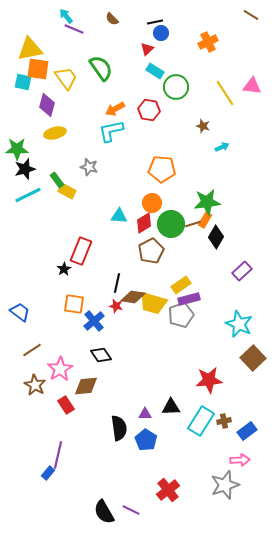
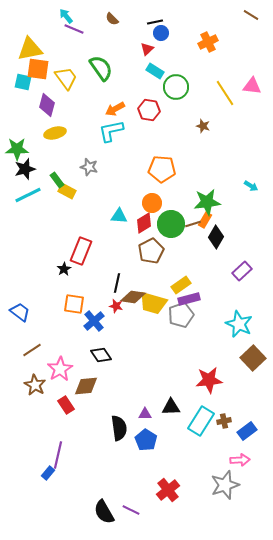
cyan arrow at (222, 147): moved 29 px right, 39 px down; rotated 56 degrees clockwise
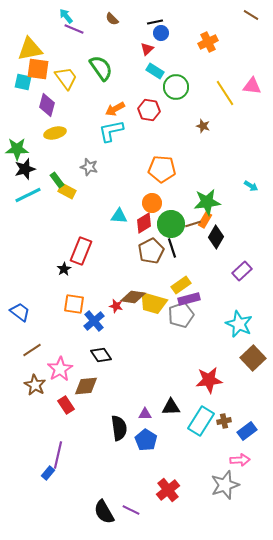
black line at (117, 283): moved 55 px right, 35 px up; rotated 30 degrees counterclockwise
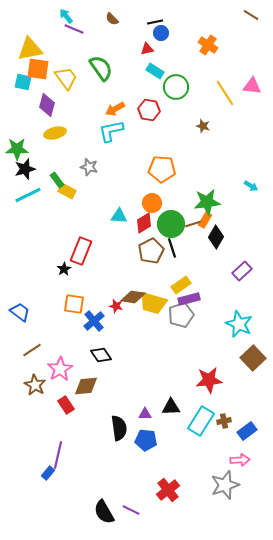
orange cross at (208, 42): moved 3 px down; rotated 30 degrees counterclockwise
red triangle at (147, 49): rotated 32 degrees clockwise
blue pentagon at (146, 440): rotated 25 degrees counterclockwise
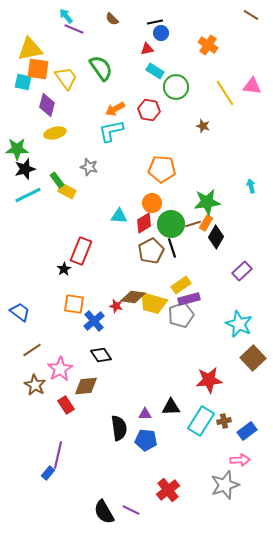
cyan arrow at (251, 186): rotated 136 degrees counterclockwise
orange rectangle at (205, 220): moved 1 px right, 3 px down
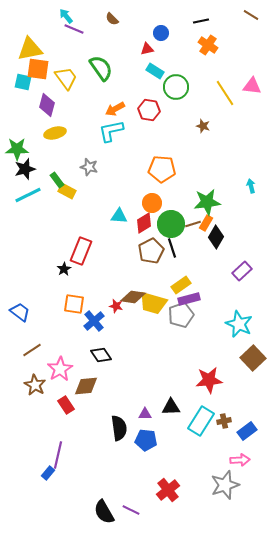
black line at (155, 22): moved 46 px right, 1 px up
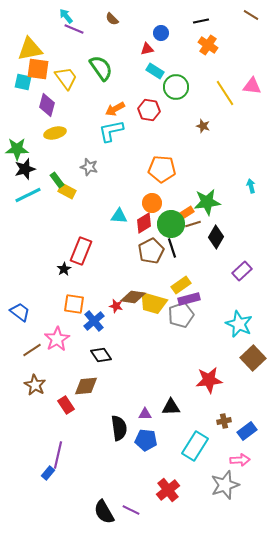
orange rectangle at (206, 223): moved 20 px left, 10 px up; rotated 28 degrees clockwise
pink star at (60, 369): moved 3 px left, 30 px up
cyan rectangle at (201, 421): moved 6 px left, 25 px down
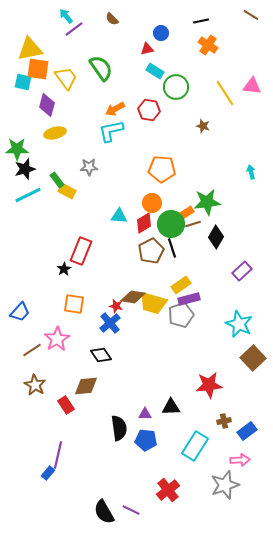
purple line at (74, 29): rotated 60 degrees counterclockwise
gray star at (89, 167): rotated 18 degrees counterclockwise
cyan arrow at (251, 186): moved 14 px up
blue trapezoid at (20, 312): rotated 95 degrees clockwise
blue cross at (94, 321): moved 16 px right, 2 px down
red star at (209, 380): moved 5 px down
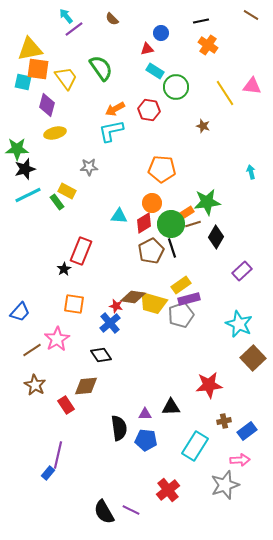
green rectangle at (57, 180): moved 22 px down
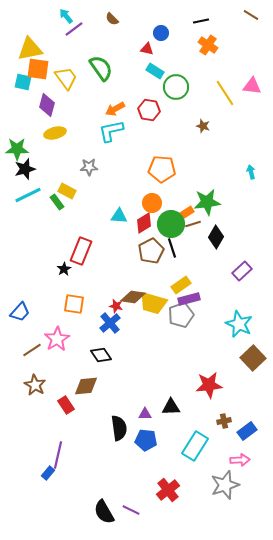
red triangle at (147, 49): rotated 24 degrees clockwise
